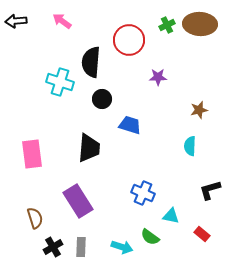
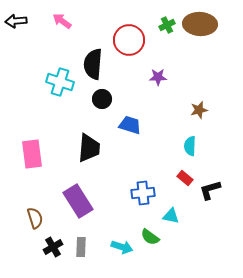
black semicircle: moved 2 px right, 2 px down
blue cross: rotated 30 degrees counterclockwise
red rectangle: moved 17 px left, 56 px up
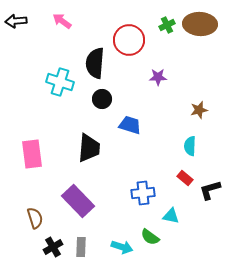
black semicircle: moved 2 px right, 1 px up
purple rectangle: rotated 12 degrees counterclockwise
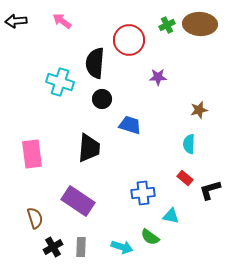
cyan semicircle: moved 1 px left, 2 px up
purple rectangle: rotated 12 degrees counterclockwise
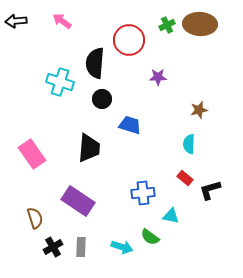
pink rectangle: rotated 28 degrees counterclockwise
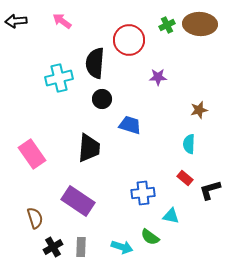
cyan cross: moved 1 px left, 4 px up; rotated 32 degrees counterclockwise
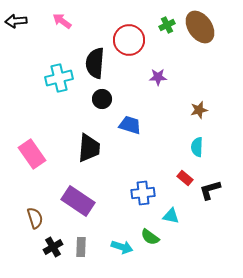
brown ellipse: moved 3 px down; rotated 52 degrees clockwise
cyan semicircle: moved 8 px right, 3 px down
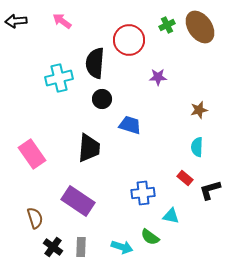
black cross: rotated 24 degrees counterclockwise
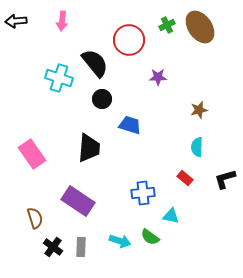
pink arrow: rotated 120 degrees counterclockwise
black semicircle: rotated 136 degrees clockwise
cyan cross: rotated 32 degrees clockwise
black L-shape: moved 15 px right, 11 px up
cyan arrow: moved 2 px left, 6 px up
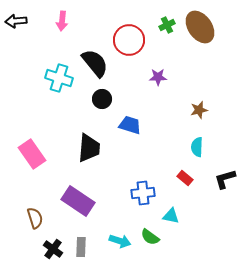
black cross: moved 2 px down
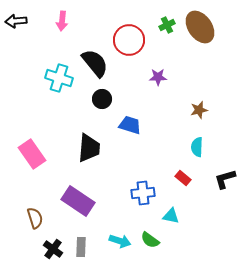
red rectangle: moved 2 px left
green semicircle: moved 3 px down
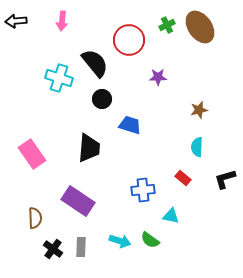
blue cross: moved 3 px up
brown semicircle: rotated 15 degrees clockwise
